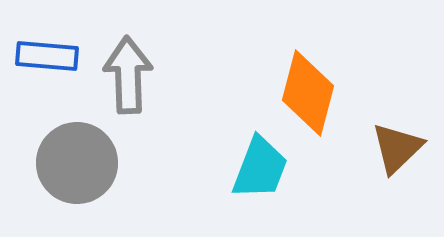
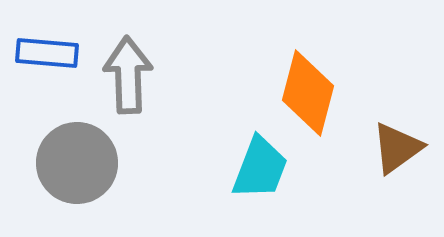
blue rectangle: moved 3 px up
brown triangle: rotated 8 degrees clockwise
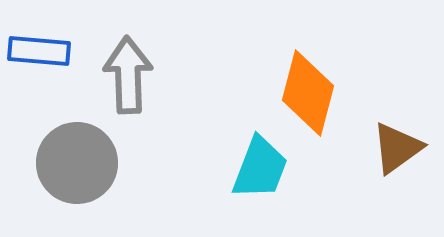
blue rectangle: moved 8 px left, 2 px up
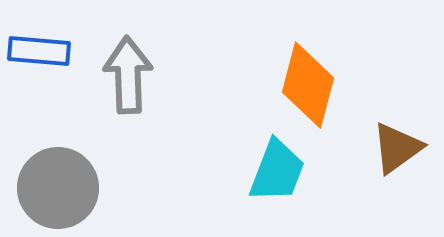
orange diamond: moved 8 px up
gray circle: moved 19 px left, 25 px down
cyan trapezoid: moved 17 px right, 3 px down
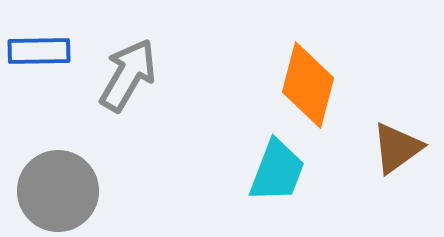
blue rectangle: rotated 6 degrees counterclockwise
gray arrow: rotated 32 degrees clockwise
gray circle: moved 3 px down
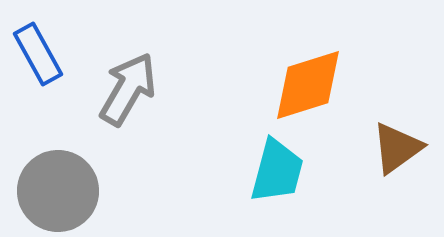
blue rectangle: moved 1 px left, 3 px down; rotated 62 degrees clockwise
gray arrow: moved 14 px down
orange diamond: rotated 58 degrees clockwise
cyan trapezoid: rotated 6 degrees counterclockwise
